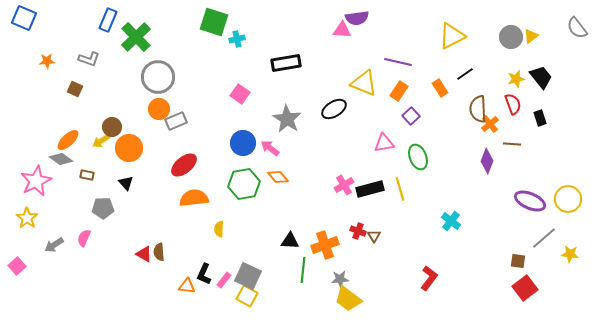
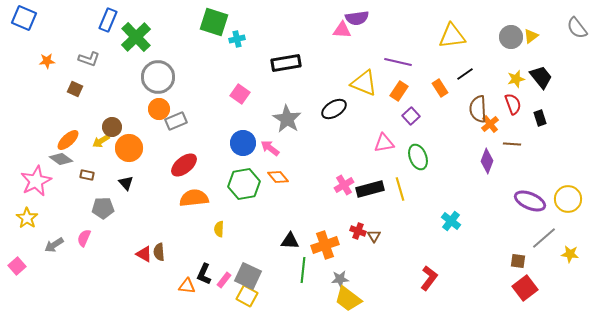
yellow triangle at (452, 36): rotated 20 degrees clockwise
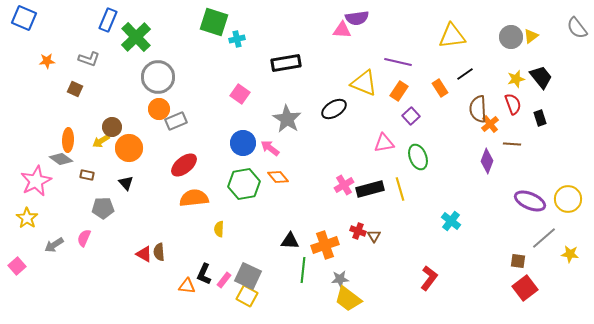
orange ellipse at (68, 140): rotated 45 degrees counterclockwise
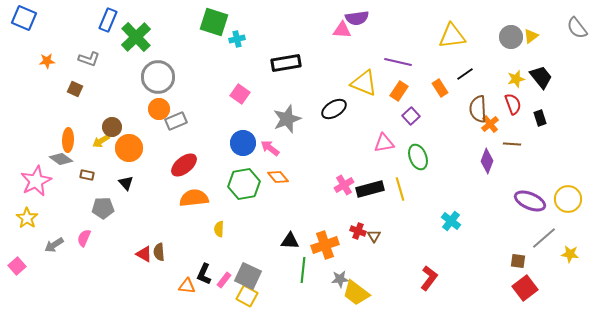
gray star at (287, 119): rotated 20 degrees clockwise
yellow trapezoid at (348, 299): moved 8 px right, 6 px up
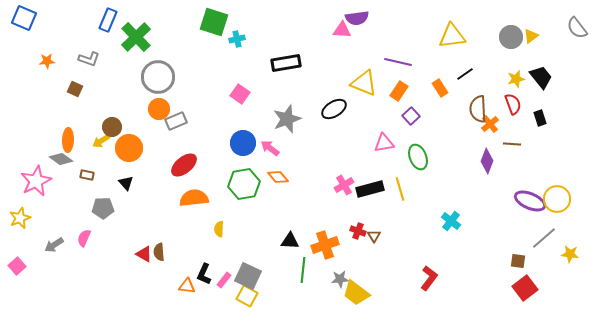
yellow circle at (568, 199): moved 11 px left
yellow star at (27, 218): moved 7 px left; rotated 15 degrees clockwise
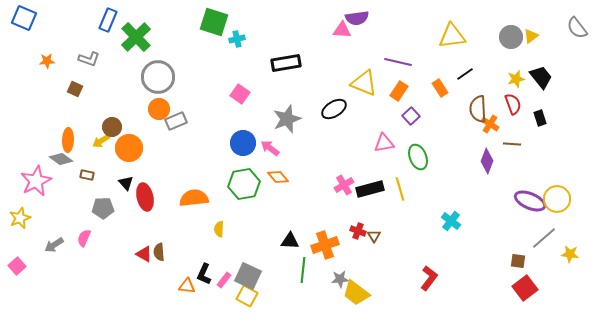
orange cross at (490, 124): rotated 18 degrees counterclockwise
red ellipse at (184, 165): moved 39 px left, 32 px down; rotated 64 degrees counterclockwise
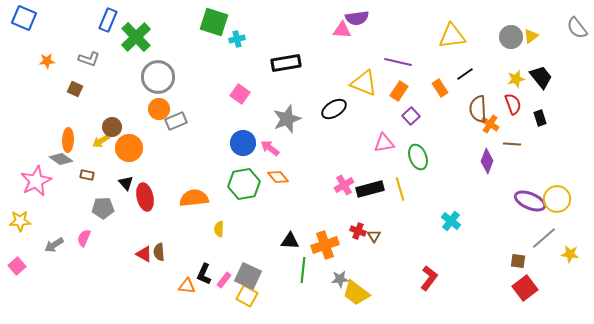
yellow star at (20, 218): moved 3 px down; rotated 20 degrees clockwise
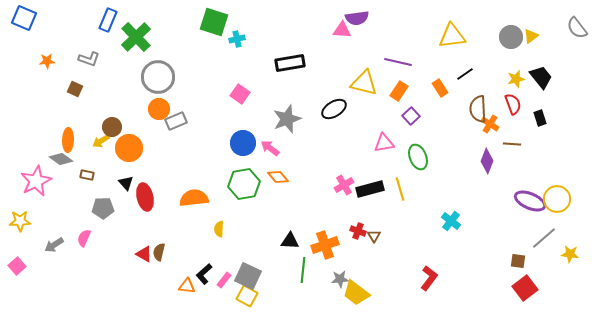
black rectangle at (286, 63): moved 4 px right
yellow triangle at (364, 83): rotated 8 degrees counterclockwise
brown semicircle at (159, 252): rotated 18 degrees clockwise
black L-shape at (204, 274): rotated 25 degrees clockwise
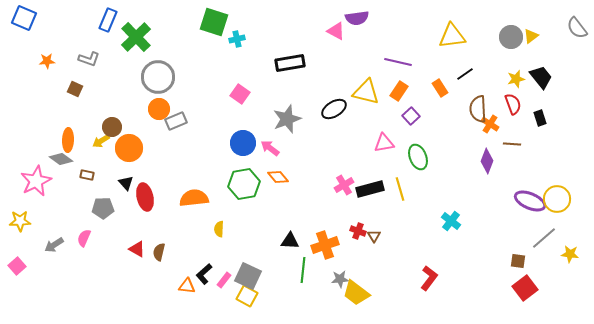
pink triangle at (342, 30): moved 6 px left, 1 px down; rotated 24 degrees clockwise
yellow triangle at (364, 83): moved 2 px right, 9 px down
red triangle at (144, 254): moved 7 px left, 5 px up
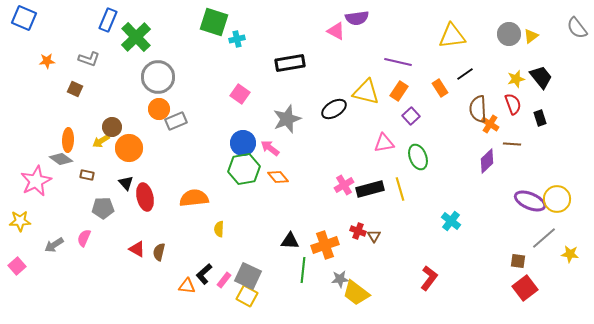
gray circle at (511, 37): moved 2 px left, 3 px up
purple diamond at (487, 161): rotated 25 degrees clockwise
green hexagon at (244, 184): moved 15 px up
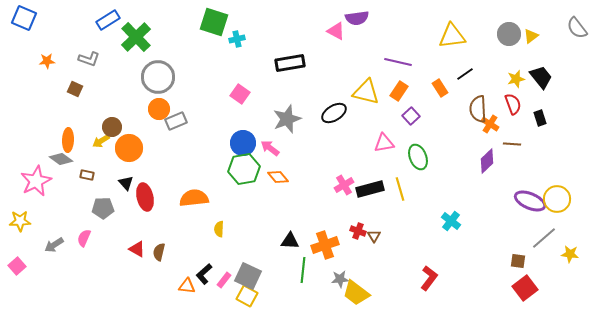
blue rectangle at (108, 20): rotated 35 degrees clockwise
black ellipse at (334, 109): moved 4 px down
